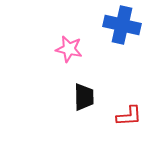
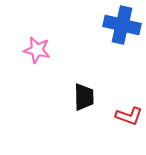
pink star: moved 32 px left, 1 px down
red L-shape: rotated 24 degrees clockwise
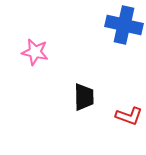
blue cross: moved 2 px right
pink star: moved 2 px left, 2 px down
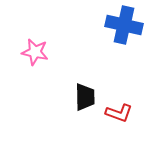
black trapezoid: moved 1 px right
red L-shape: moved 10 px left, 3 px up
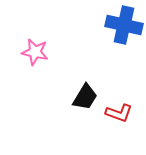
black trapezoid: rotated 32 degrees clockwise
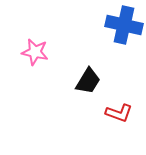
black trapezoid: moved 3 px right, 16 px up
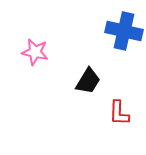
blue cross: moved 6 px down
red L-shape: rotated 72 degrees clockwise
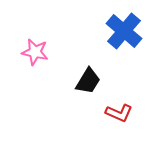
blue cross: rotated 27 degrees clockwise
red L-shape: rotated 68 degrees counterclockwise
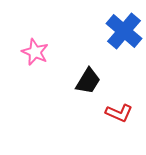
pink star: rotated 12 degrees clockwise
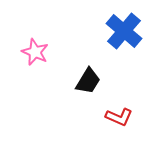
red L-shape: moved 4 px down
